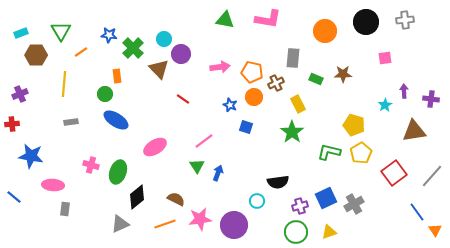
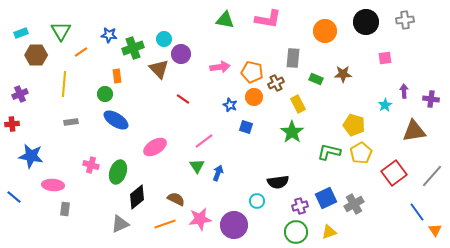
green cross at (133, 48): rotated 25 degrees clockwise
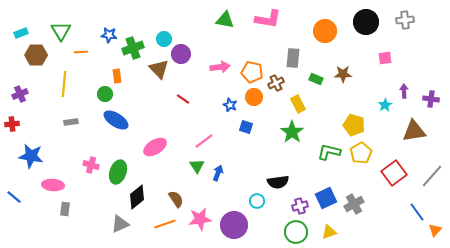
orange line at (81, 52): rotated 32 degrees clockwise
brown semicircle at (176, 199): rotated 30 degrees clockwise
orange triangle at (435, 230): rotated 16 degrees clockwise
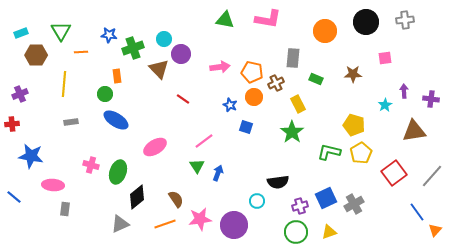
brown star at (343, 74): moved 10 px right
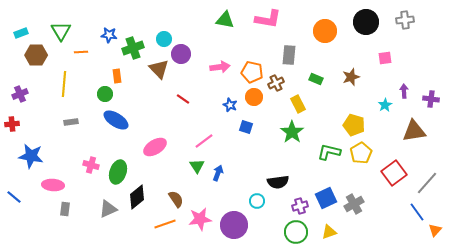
gray rectangle at (293, 58): moved 4 px left, 3 px up
brown star at (353, 74): moved 2 px left, 3 px down; rotated 18 degrees counterclockwise
gray line at (432, 176): moved 5 px left, 7 px down
gray triangle at (120, 224): moved 12 px left, 15 px up
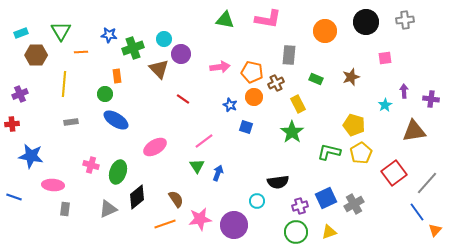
blue line at (14, 197): rotated 21 degrees counterclockwise
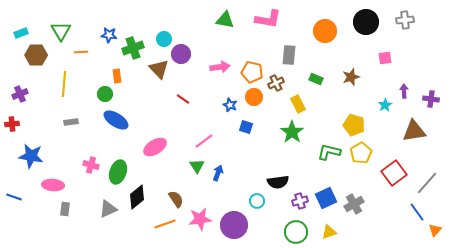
purple cross at (300, 206): moved 5 px up
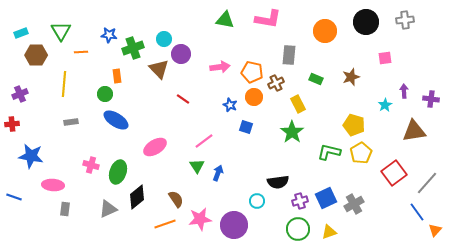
green circle at (296, 232): moved 2 px right, 3 px up
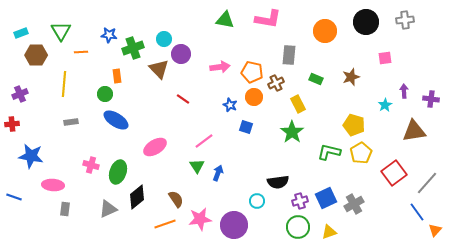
green circle at (298, 229): moved 2 px up
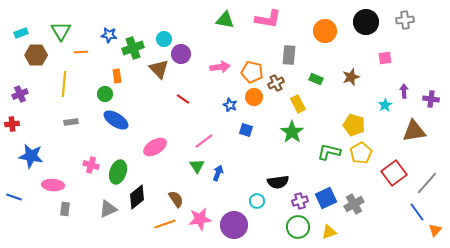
blue square at (246, 127): moved 3 px down
